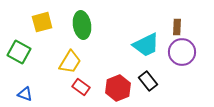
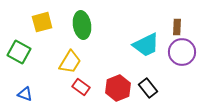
black rectangle: moved 7 px down
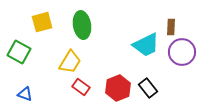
brown rectangle: moved 6 px left
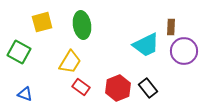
purple circle: moved 2 px right, 1 px up
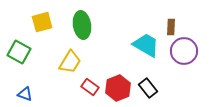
cyan trapezoid: rotated 124 degrees counterclockwise
red rectangle: moved 9 px right
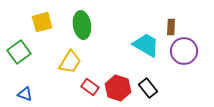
green square: rotated 25 degrees clockwise
red hexagon: rotated 20 degrees counterclockwise
